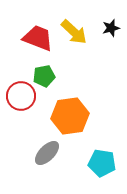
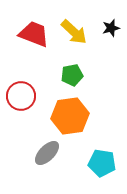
red trapezoid: moved 4 px left, 4 px up
green pentagon: moved 28 px right, 1 px up
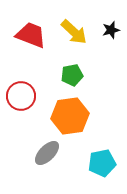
black star: moved 2 px down
red trapezoid: moved 3 px left, 1 px down
cyan pentagon: rotated 20 degrees counterclockwise
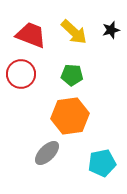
green pentagon: rotated 15 degrees clockwise
red circle: moved 22 px up
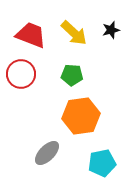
yellow arrow: moved 1 px down
orange hexagon: moved 11 px right
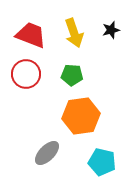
yellow arrow: rotated 28 degrees clockwise
red circle: moved 5 px right
cyan pentagon: moved 1 px up; rotated 24 degrees clockwise
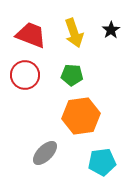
black star: rotated 18 degrees counterclockwise
red circle: moved 1 px left, 1 px down
gray ellipse: moved 2 px left
cyan pentagon: rotated 20 degrees counterclockwise
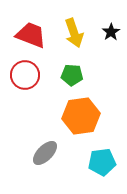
black star: moved 2 px down
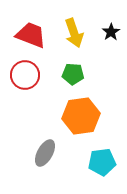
green pentagon: moved 1 px right, 1 px up
gray ellipse: rotated 16 degrees counterclockwise
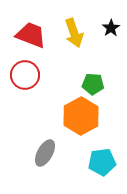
black star: moved 4 px up
green pentagon: moved 20 px right, 10 px down
orange hexagon: rotated 21 degrees counterclockwise
